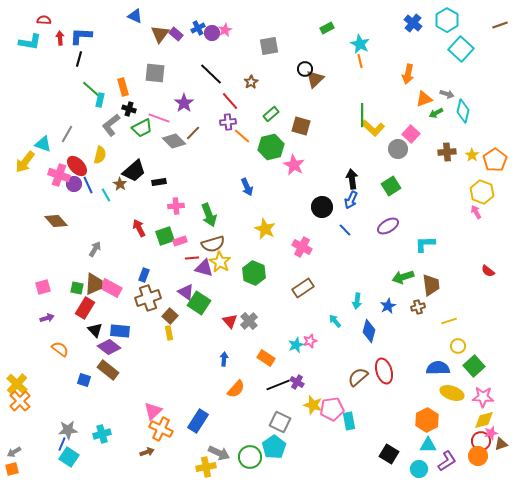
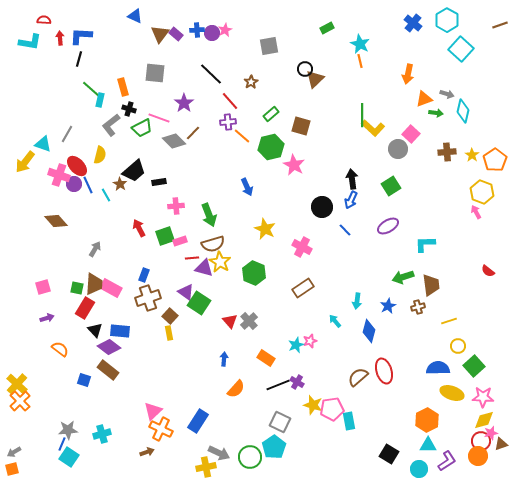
blue cross at (198, 28): moved 1 px left, 2 px down; rotated 24 degrees clockwise
green arrow at (436, 113): rotated 144 degrees counterclockwise
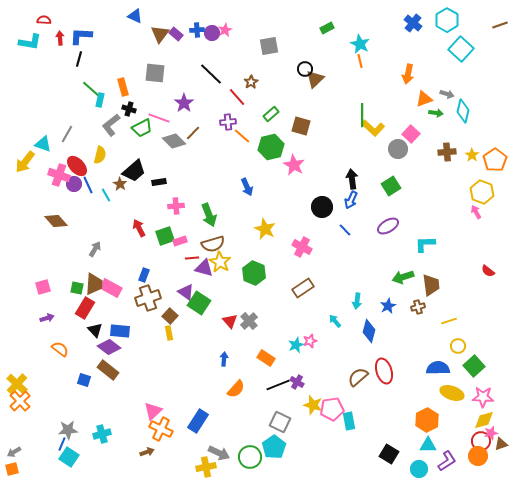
red line at (230, 101): moved 7 px right, 4 px up
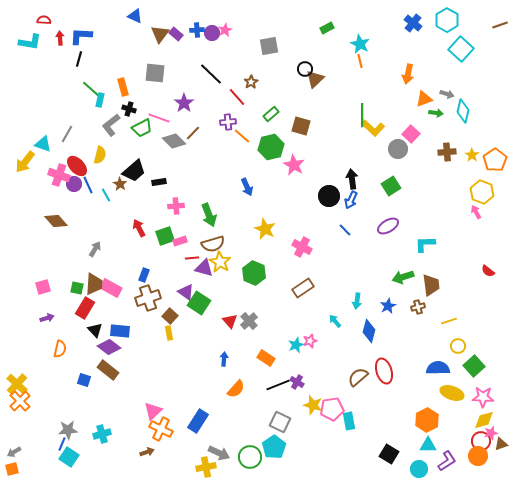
black circle at (322, 207): moved 7 px right, 11 px up
orange semicircle at (60, 349): rotated 66 degrees clockwise
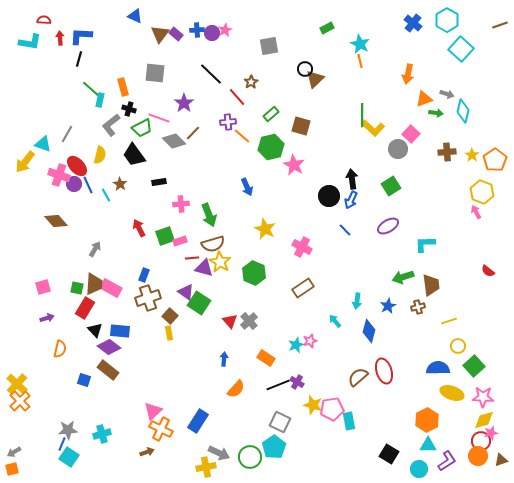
black trapezoid at (134, 171): moved 16 px up; rotated 95 degrees clockwise
pink cross at (176, 206): moved 5 px right, 2 px up
brown triangle at (501, 444): moved 16 px down
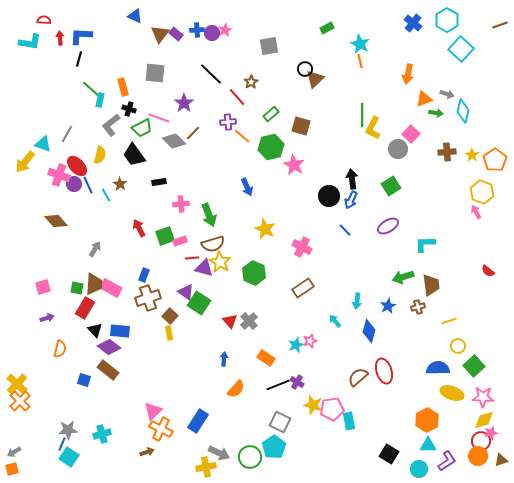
yellow L-shape at (373, 128): rotated 75 degrees clockwise
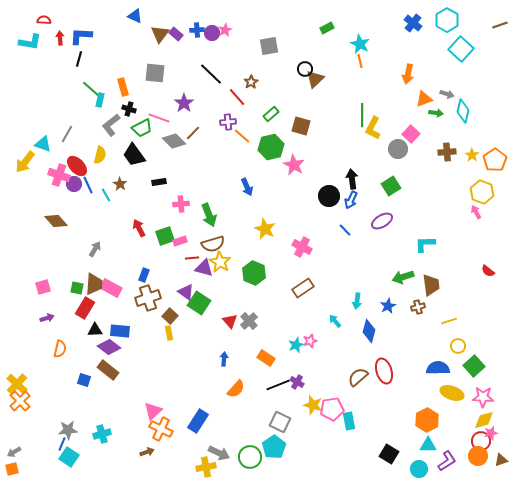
purple ellipse at (388, 226): moved 6 px left, 5 px up
black triangle at (95, 330): rotated 49 degrees counterclockwise
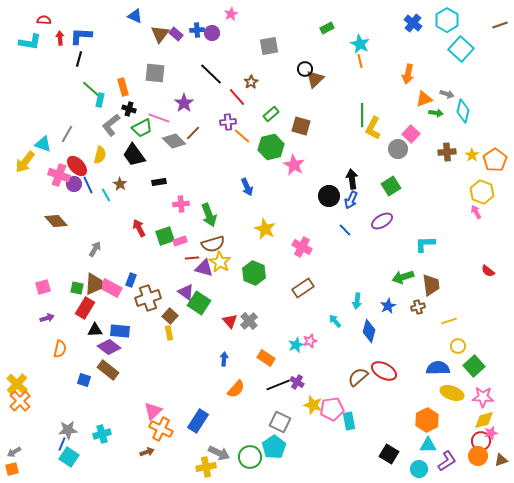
pink star at (225, 30): moved 6 px right, 16 px up
blue rectangle at (144, 275): moved 13 px left, 5 px down
red ellipse at (384, 371): rotated 45 degrees counterclockwise
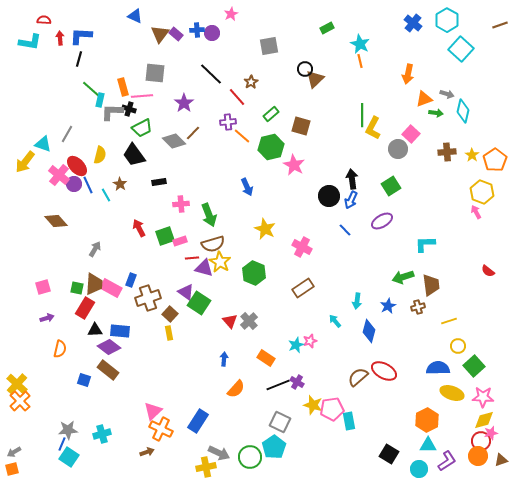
pink line at (159, 118): moved 17 px left, 22 px up; rotated 25 degrees counterclockwise
gray L-shape at (111, 125): moved 1 px right, 13 px up; rotated 40 degrees clockwise
pink cross at (59, 175): rotated 20 degrees clockwise
brown square at (170, 316): moved 2 px up
